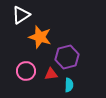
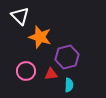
white triangle: moved 1 px left, 1 px down; rotated 42 degrees counterclockwise
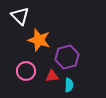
orange star: moved 1 px left, 3 px down
red triangle: moved 1 px right, 2 px down
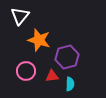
white triangle: rotated 24 degrees clockwise
cyan semicircle: moved 1 px right, 1 px up
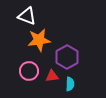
white triangle: moved 7 px right; rotated 48 degrees counterclockwise
orange star: rotated 25 degrees counterclockwise
purple hexagon: rotated 15 degrees counterclockwise
pink circle: moved 3 px right
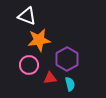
purple hexagon: moved 2 px down
pink circle: moved 6 px up
red triangle: moved 2 px left, 2 px down
cyan semicircle: rotated 16 degrees counterclockwise
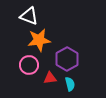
white triangle: moved 2 px right
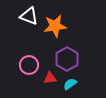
orange star: moved 16 px right, 14 px up
cyan semicircle: rotated 112 degrees counterclockwise
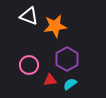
red triangle: moved 2 px down
